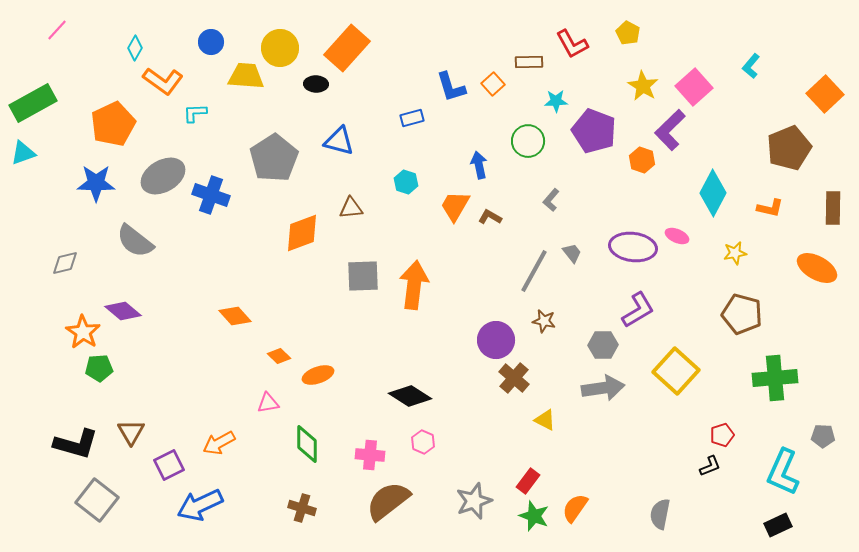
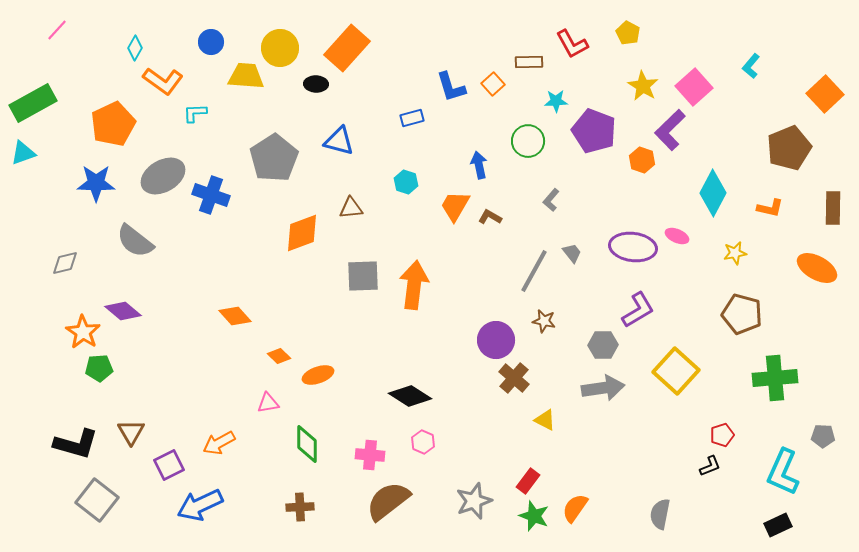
brown cross at (302, 508): moved 2 px left, 1 px up; rotated 20 degrees counterclockwise
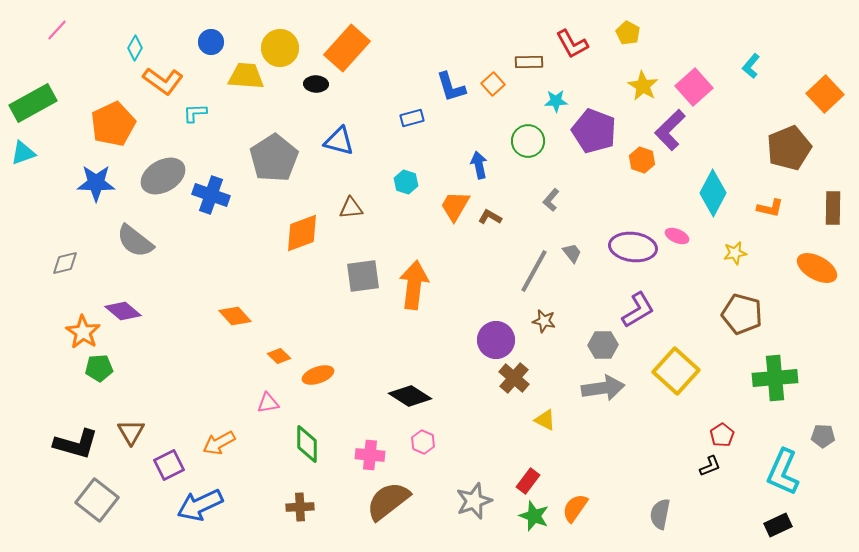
gray square at (363, 276): rotated 6 degrees counterclockwise
red pentagon at (722, 435): rotated 15 degrees counterclockwise
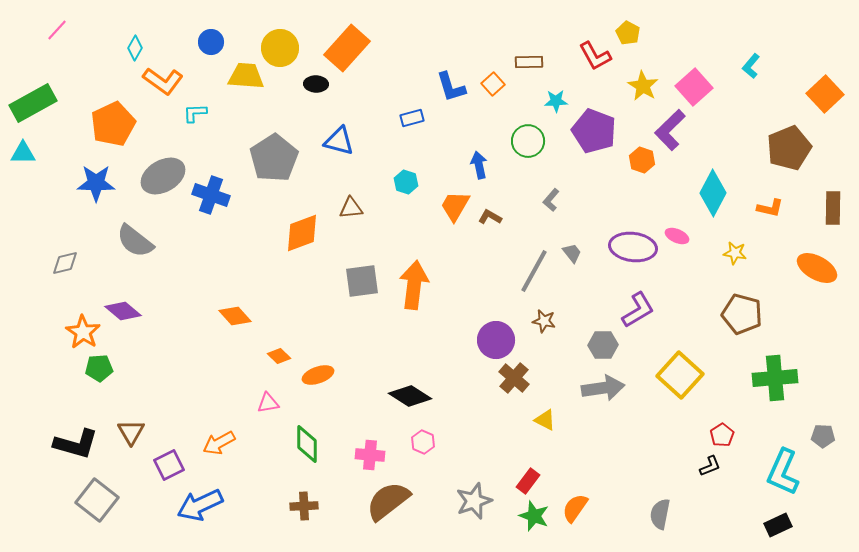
red L-shape at (572, 44): moved 23 px right, 12 px down
cyan triangle at (23, 153): rotated 20 degrees clockwise
yellow star at (735, 253): rotated 20 degrees clockwise
gray square at (363, 276): moved 1 px left, 5 px down
yellow square at (676, 371): moved 4 px right, 4 px down
brown cross at (300, 507): moved 4 px right, 1 px up
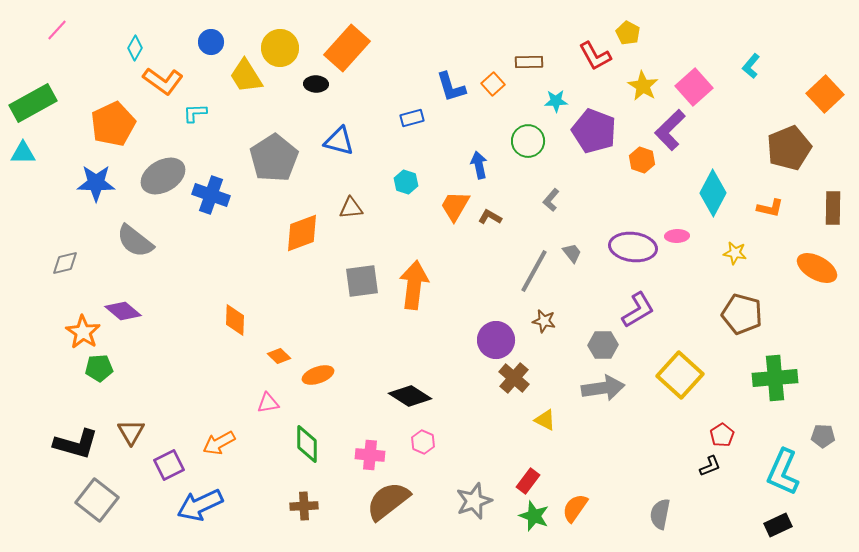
yellow trapezoid at (246, 76): rotated 126 degrees counterclockwise
pink ellipse at (677, 236): rotated 25 degrees counterclockwise
orange diamond at (235, 316): moved 4 px down; rotated 44 degrees clockwise
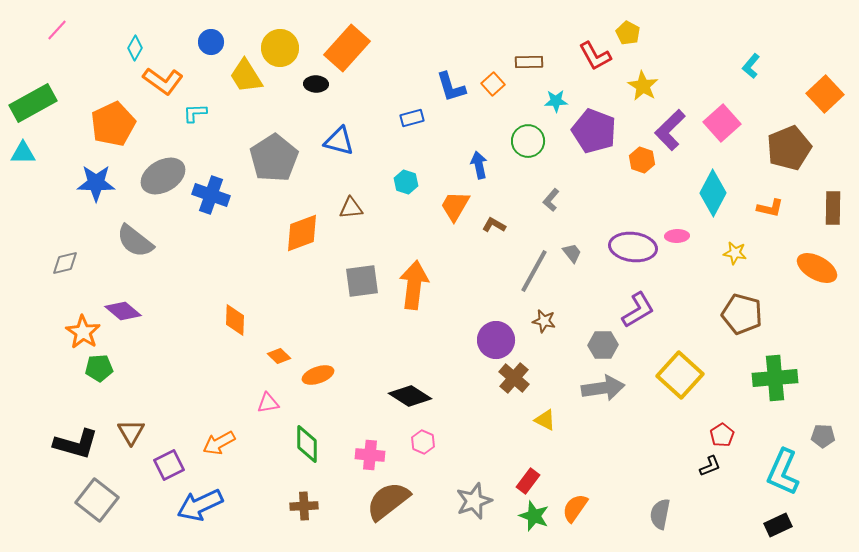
pink square at (694, 87): moved 28 px right, 36 px down
brown L-shape at (490, 217): moved 4 px right, 8 px down
